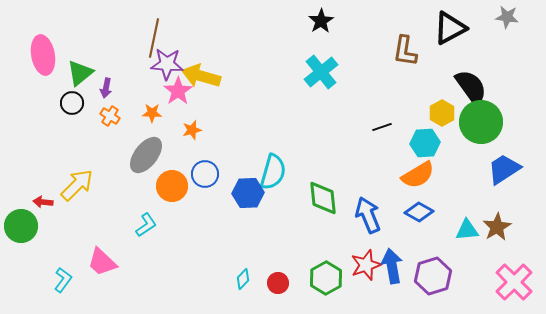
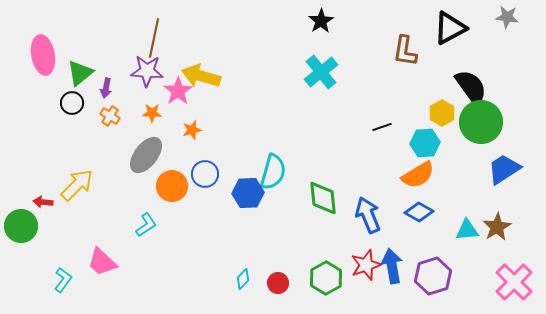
purple star at (167, 64): moved 20 px left, 7 px down
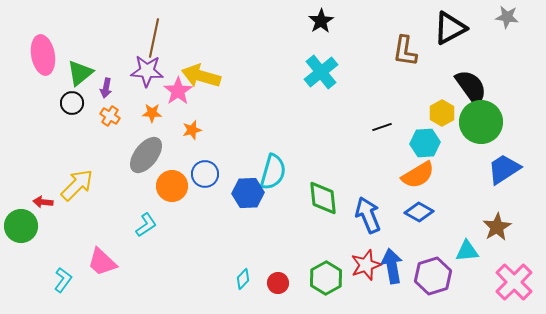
cyan triangle at (467, 230): moved 21 px down
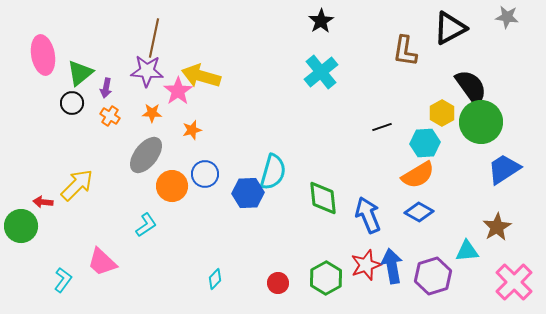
cyan diamond at (243, 279): moved 28 px left
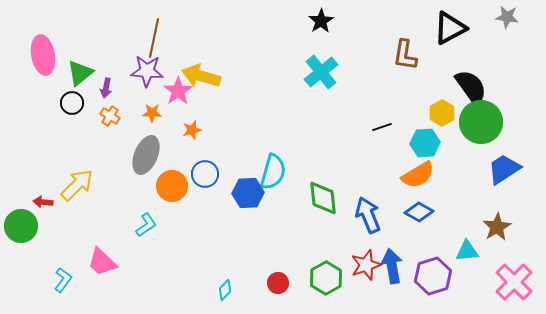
brown L-shape at (405, 51): moved 4 px down
gray ellipse at (146, 155): rotated 15 degrees counterclockwise
cyan diamond at (215, 279): moved 10 px right, 11 px down
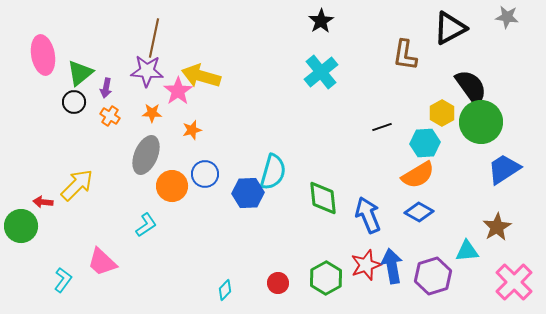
black circle at (72, 103): moved 2 px right, 1 px up
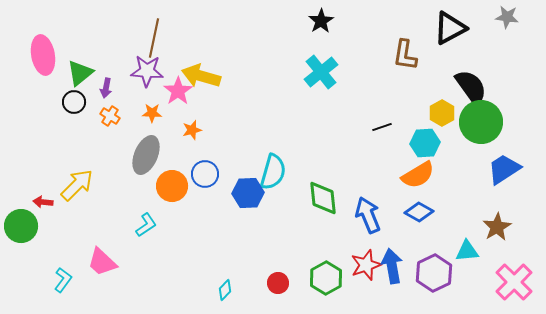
purple hexagon at (433, 276): moved 1 px right, 3 px up; rotated 9 degrees counterclockwise
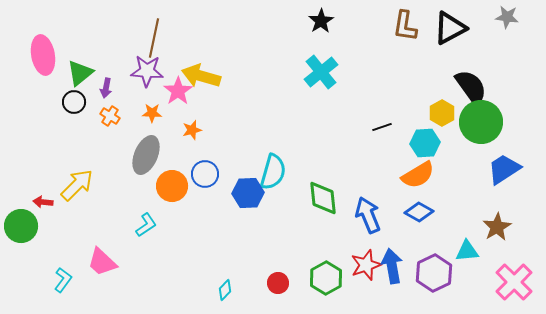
brown L-shape at (405, 55): moved 29 px up
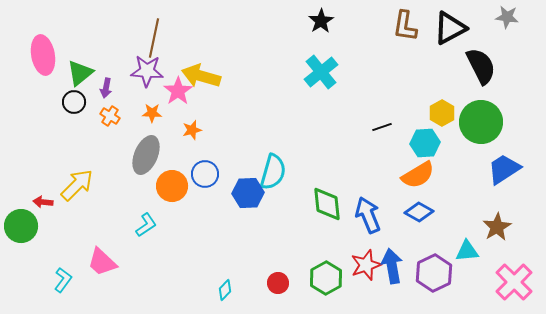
black semicircle at (471, 87): moved 10 px right, 21 px up; rotated 9 degrees clockwise
green diamond at (323, 198): moved 4 px right, 6 px down
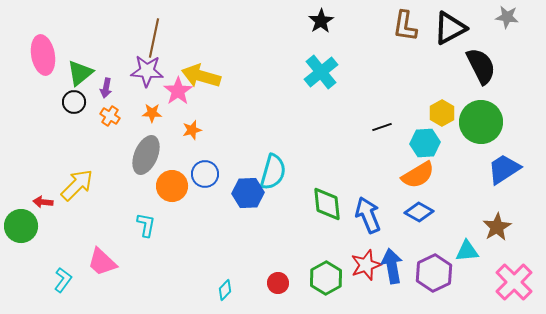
cyan L-shape at (146, 225): rotated 45 degrees counterclockwise
